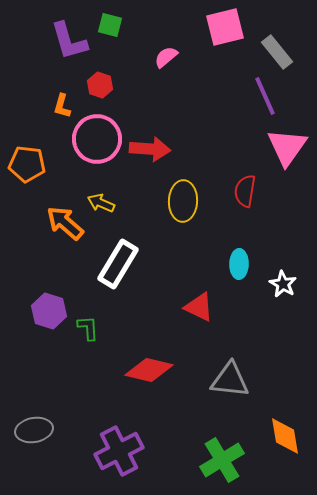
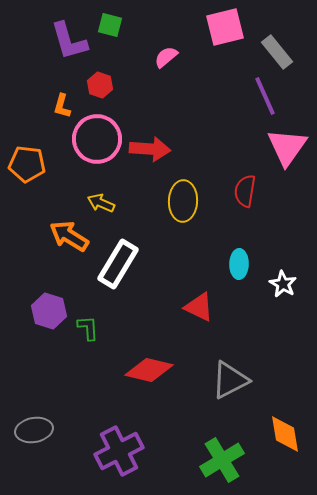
orange arrow: moved 4 px right, 13 px down; rotated 9 degrees counterclockwise
gray triangle: rotated 33 degrees counterclockwise
orange diamond: moved 2 px up
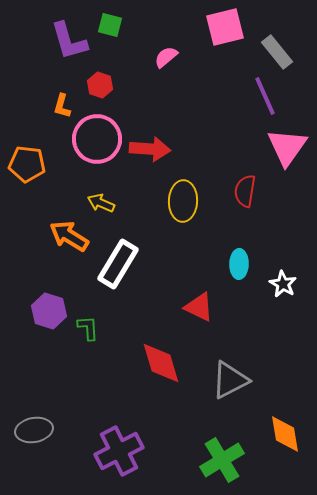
red diamond: moved 12 px right, 7 px up; rotated 60 degrees clockwise
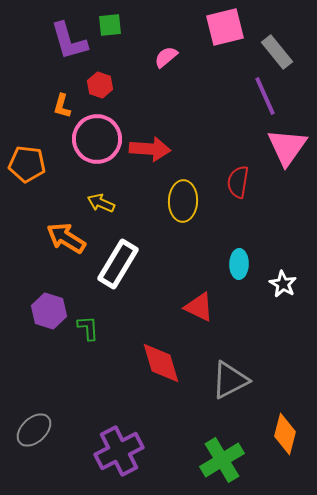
green square: rotated 20 degrees counterclockwise
red semicircle: moved 7 px left, 9 px up
orange arrow: moved 3 px left, 2 px down
gray ellipse: rotated 33 degrees counterclockwise
orange diamond: rotated 24 degrees clockwise
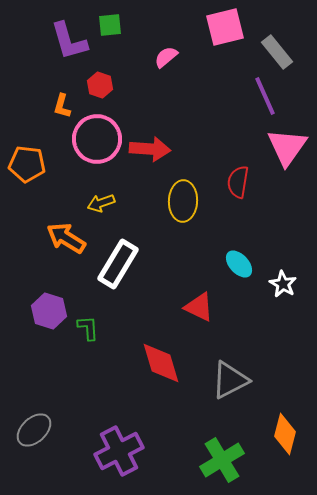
yellow arrow: rotated 44 degrees counterclockwise
cyan ellipse: rotated 44 degrees counterclockwise
